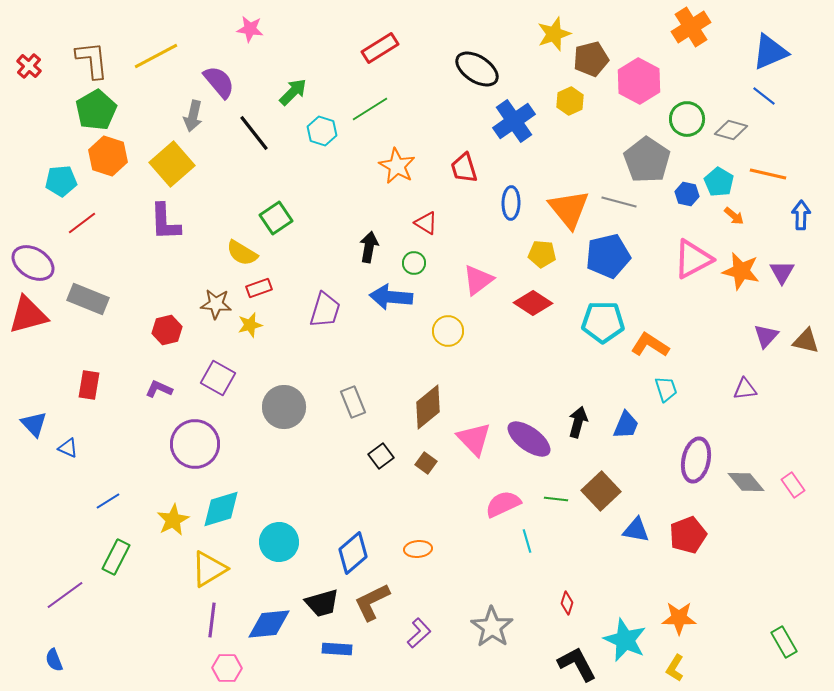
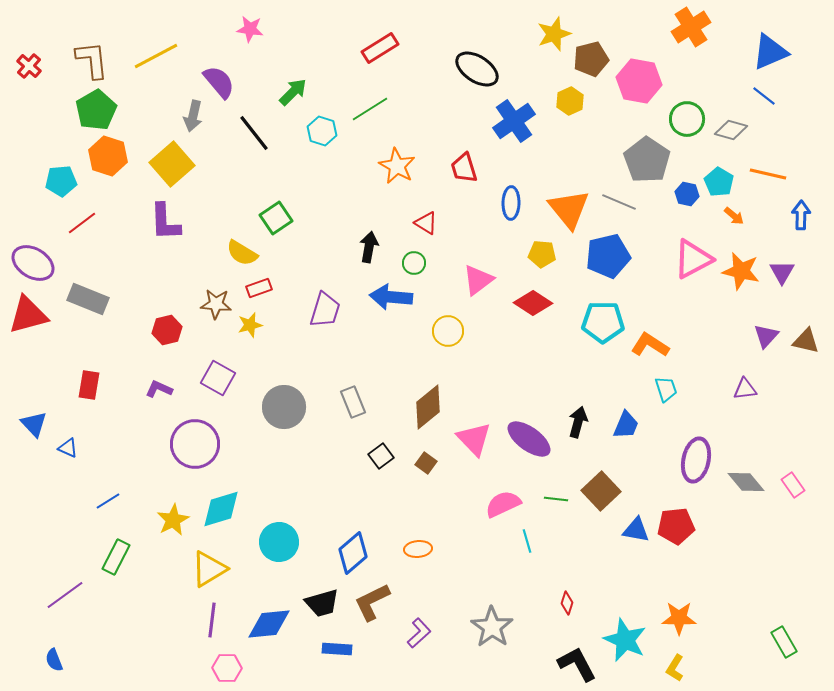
pink hexagon at (639, 81): rotated 18 degrees counterclockwise
gray line at (619, 202): rotated 8 degrees clockwise
red pentagon at (688, 535): moved 12 px left, 9 px up; rotated 15 degrees clockwise
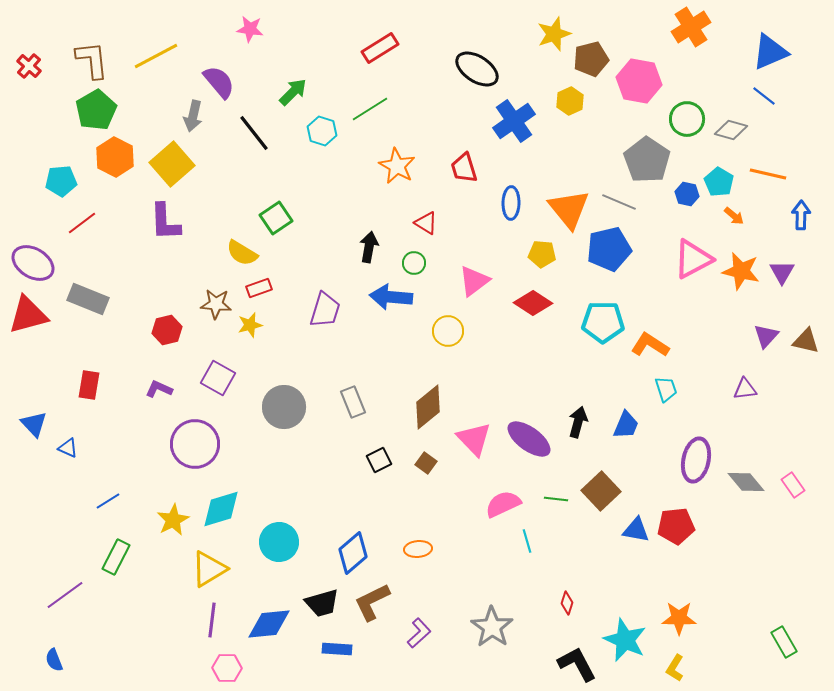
orange hexagon at (108, 156): moved 7 px right, 1 px down; rotated 9 degrees clockwise
blue pentagon at (608, 256): moved 1 px right, 7 px up
pink triangle at (478, 280): moved 4 px left, 1 px down
black square at (381, 456): moved 2 px left, 4 px down; rotated 10 degrees clockwise
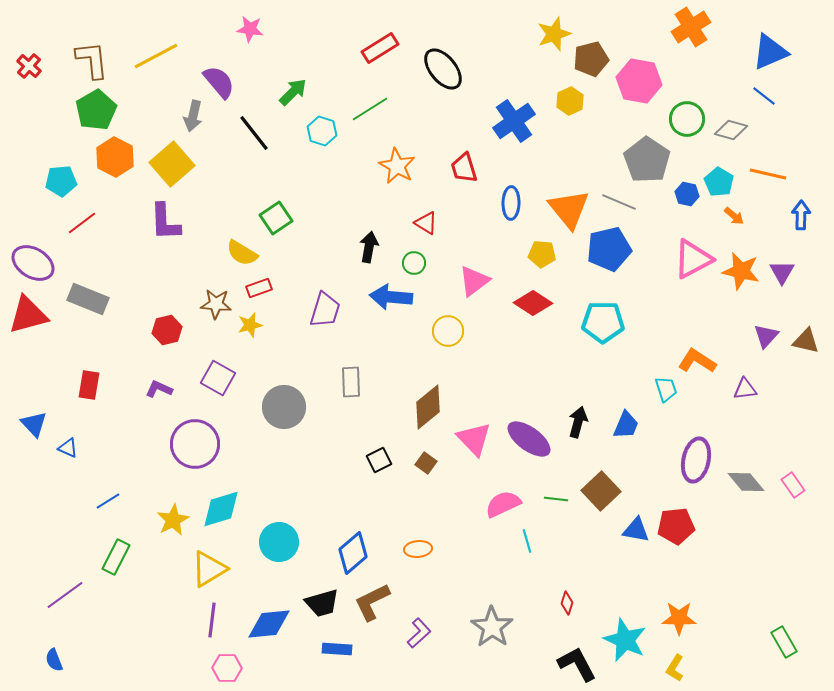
black ellipse at (477, 69): moved 34 px left; rotated 18 degrees clockwise
orange L-shape at (650, 345): moved 47 px right, 16 px down
gray rectangle at (353, 402): moved 2 px left, 20 px up; rotated 20 degrees clockwise
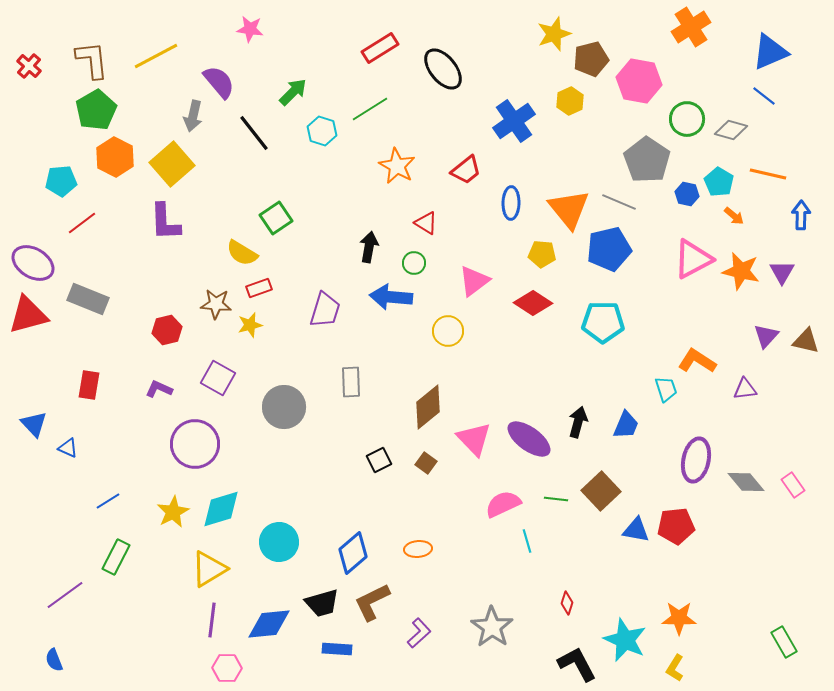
red trapezoid at (464, 168): moved 2 px right, 2 px down; rotated 112 degrees counterclockwise
yellow star at (173, 520): moved 8 px up
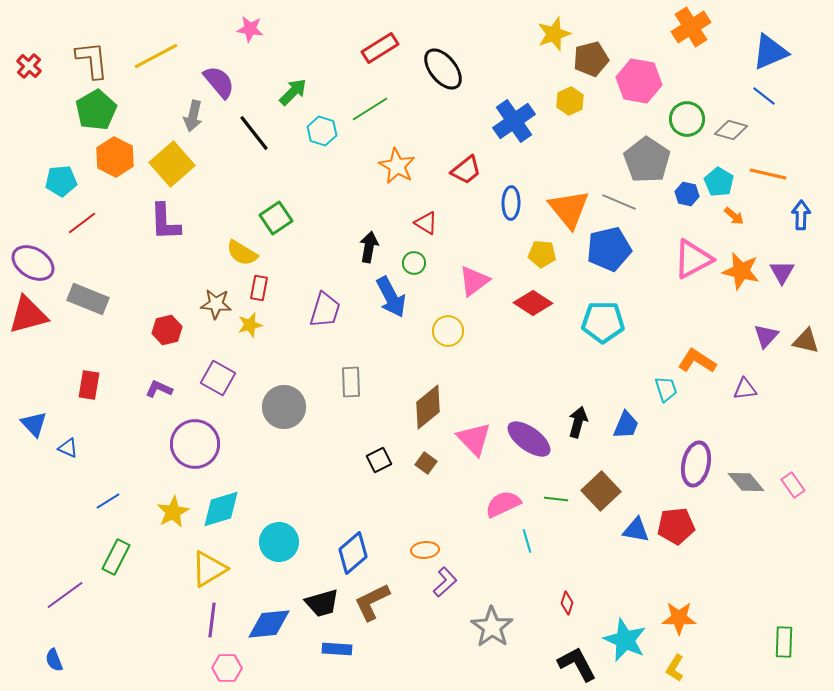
red rectangle at (259, 288): rotated 60 degrees counterclockwise
blue arrow at (391, 297): rotated 123 degrees counterclockwise
purple ellipse at (696, 460): moved 4 px down
orange ellipse at (418, 549): moved 7 px right, 1 px down
purple L-shape at (419, 633): moved 26 px right, 51 px up
green rectangle at (784, 642): rotated 32 degrees clockwise
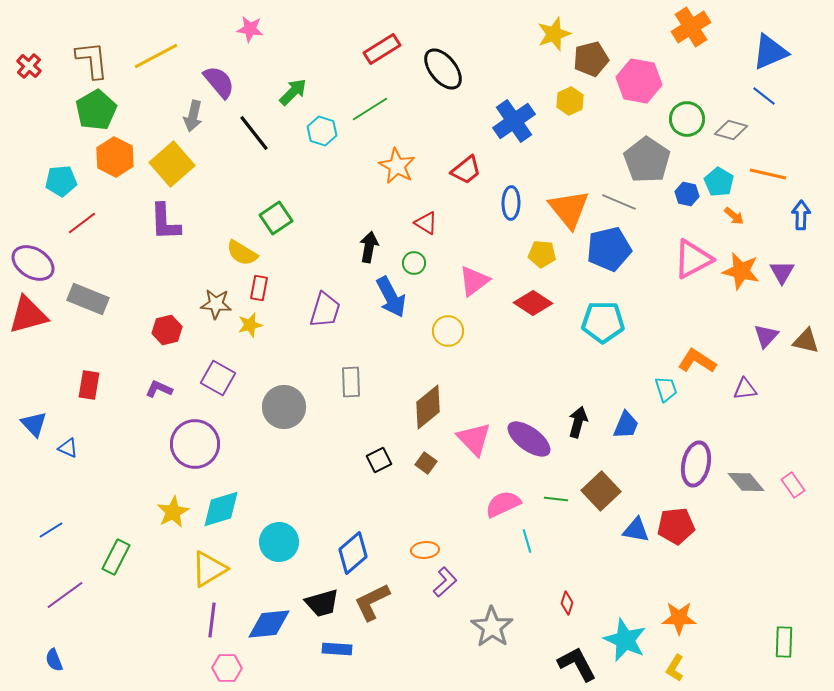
red rectangle at (380, 48): moved 2 px right, 1 px down
blue line at (108, 501): moved 57 px left, 29 px down
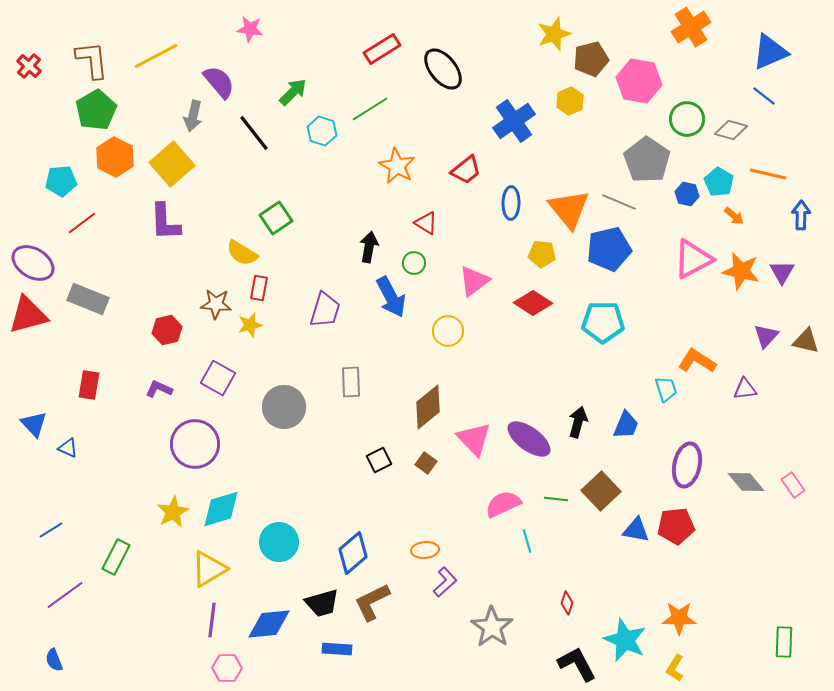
purple ellipse at (696, 464): moved 9 px left, 1 px down
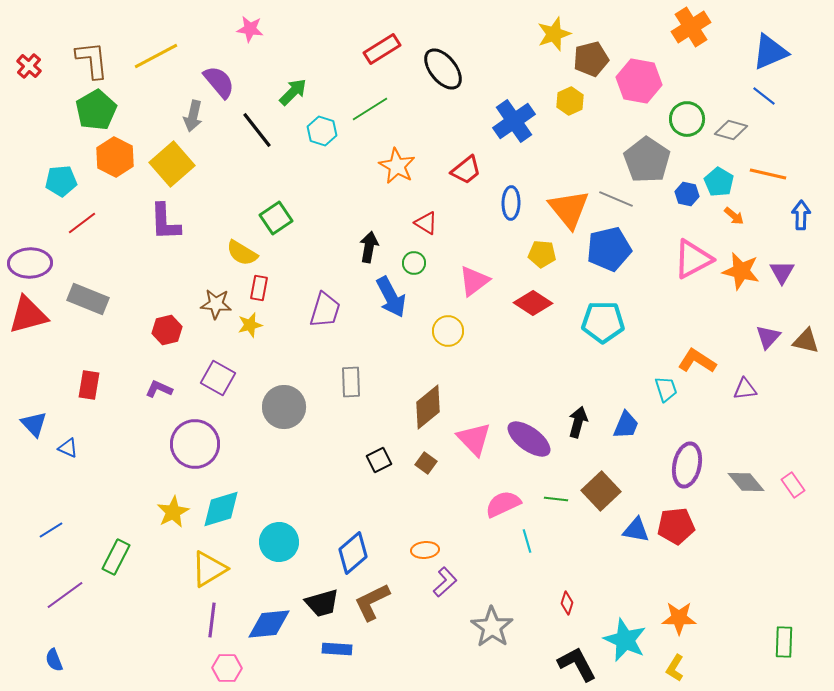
black line at (254, 133): moved 3 px right, 3 px up
gray line at (619, 202): moved 3 px left, 3 px up
purple ellipse at (33, 263): moved 3 px left; rotated 33 degrees counterclockwise
purple triangle at (766, 336): moved 2 px right, 1 px down
